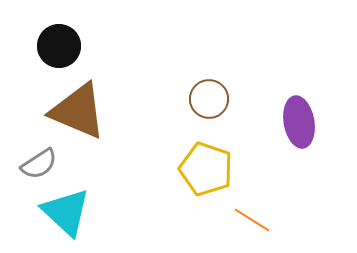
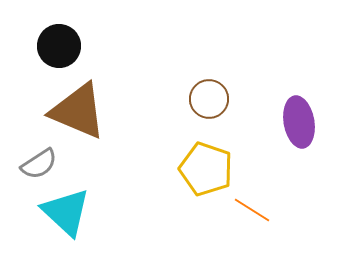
orange line: moved 10 px up
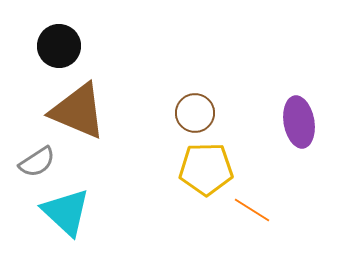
brown circle: moved 14 px left, 14 px down
gray semicircle: moved 2 px left, 2 px up
yellow pentagon: rotated 20 degrees counterclockwise
